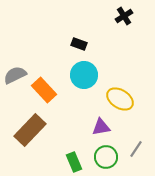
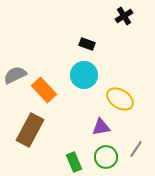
black rectangle: moved 8 px right
brown rectangle: rotated 16 degrees counterclockwise
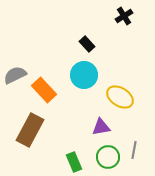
black rectangle: rotated 28 degrees clockwise
yellow ellipse: moved 2 px up
gray line: moved 2 px left, 1 px down; rotated 24 degrees counterclockwise
green circle: moved 2 px right
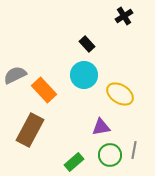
yellow ellipse: moved 3 px up
green circle: moved 2 px right, 2 px up
green rectangle: rotated 72 degrees clockwise
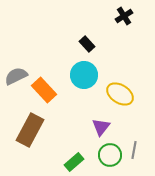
gray semicircle: moved 1 px right, 1 px down
purple triangle: rotated 42 degrees counterclockwise
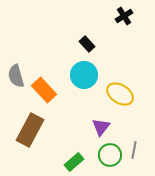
gray semicircle: rotated 80 degrees counterclockwise
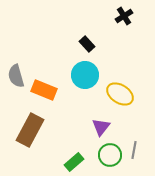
cyan circle: moved 1 px right
orange rectangle: rotated 25 degrees counterclockwise
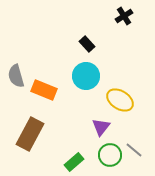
cyan circle: moved 1 px right, 1 px down
yellow ellipse: moved 6 px down
brown rectangle: moved 4 px down
gray line: rotated 60 degrees counterclockwise
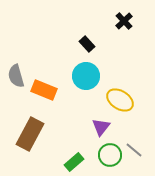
black cross: moved 5 px down; rotated 12 degrees counterclockwise
